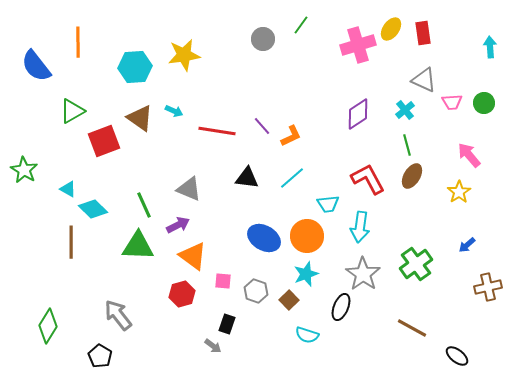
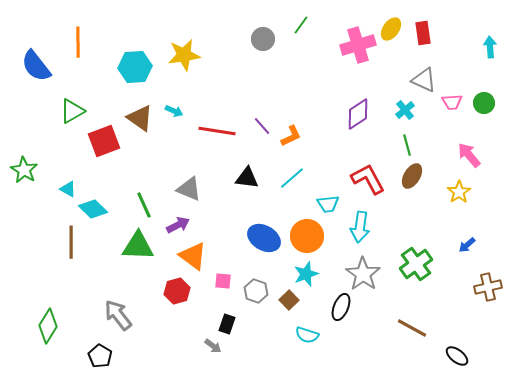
red hexagon at (182, 294): moved 5 px left, 3 px up
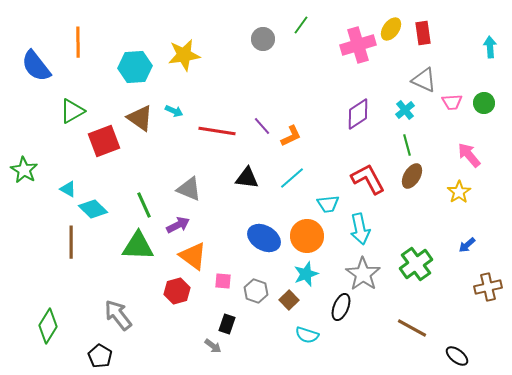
cyan arrow at (360, 227): moved 2 px down; rotated 20 degrees counterclockwise
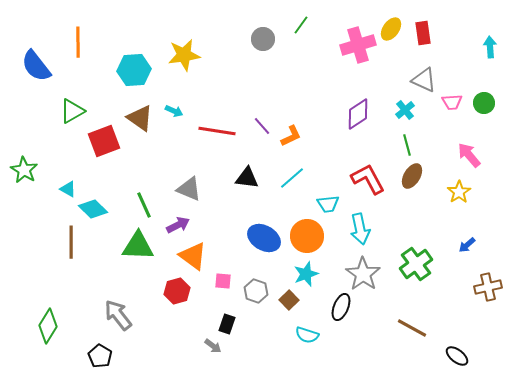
cyan hexagon at (135, 67): moved 1 px left, 3 px down
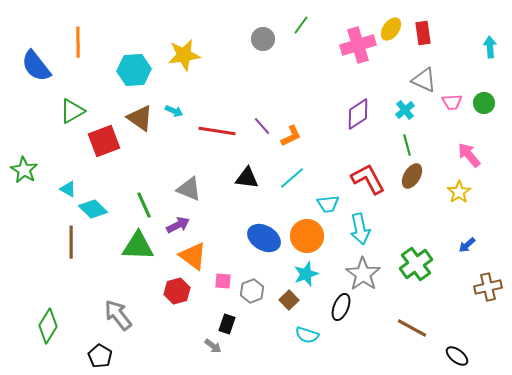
gray hexagon at (256, 291): moved 4 px left; rotated 20 degrees clockwise
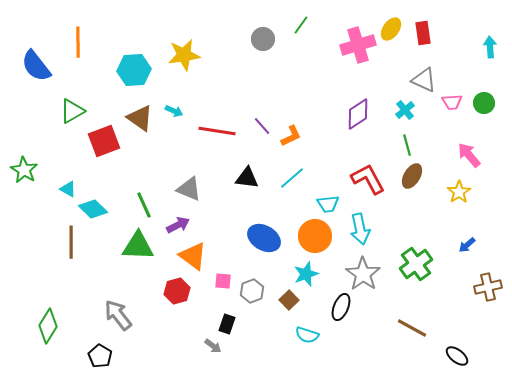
orange circle at (307, 236): moved 8 px right
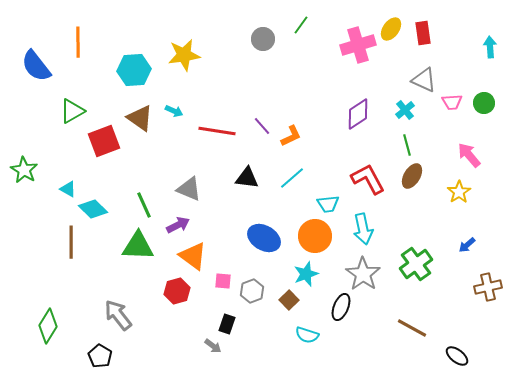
cyan arrow at (360, 229): moved 3 px right
